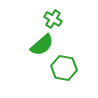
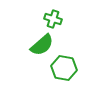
green cross: rotated 12 degrees counterclockwise
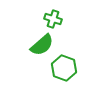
green hexagon: rotated 10 degrees clockwise
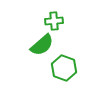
green cross: moved 1 px right, 2 px down; rotated 24 degrees counterclockwise
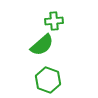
green hexagon: moved 16 px left, 12 px down
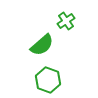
green cross: moved 12 px right; rotated 30 degrees counterclockwise
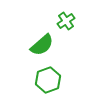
green hexagon: rotated 20 degrees clockwise
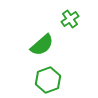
green cross: moved 4 px right, 2 px up
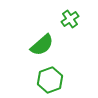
green hexagon: moved 2 px right
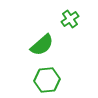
green hexagon: moved 3 px left; rotated 15 degrees clockwise
